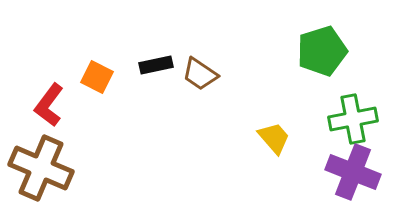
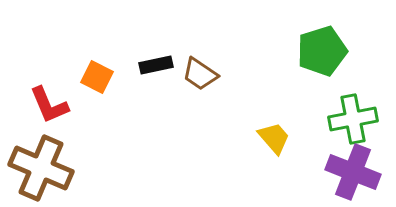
red L-shape: rotated 60 degrees counterclockwise
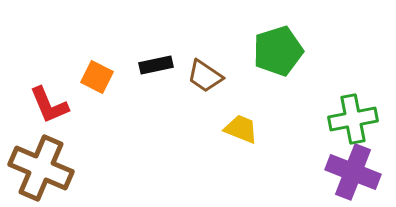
green pentagon: moved 44 px left
brown trapezoid: moved 5 px right, 2 px down
yellow trapezoid: moved 33 px left, 9 px up; rotated 27 degrees counterclockwise
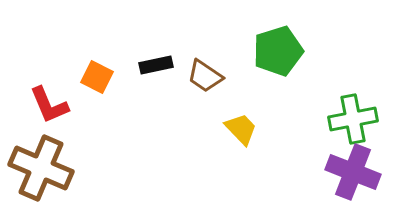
yellow trapezoid: rotated 24 degrees clockwise
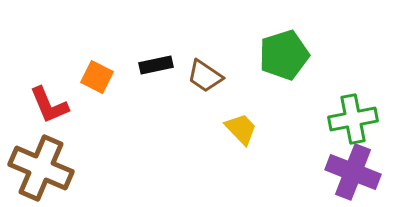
green pentagon: moved 6 px right, 4 px down
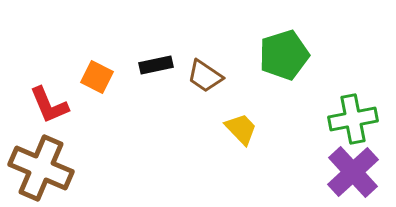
purple cross: rotated 26 degrees clockwise
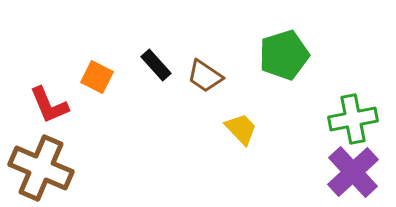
black rectangle: rotated 60 degrees clockwise
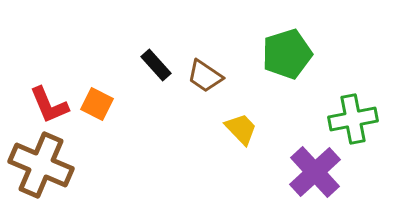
green pentagon: moved 3 px right, 1 px up
orange square: moved 27 px down
brown cross: moved 3 px up
purple cross: moved 38 px left
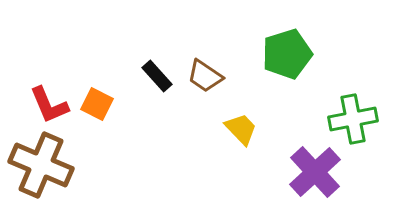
black rectangle: moved 1 px right, 11 px down
